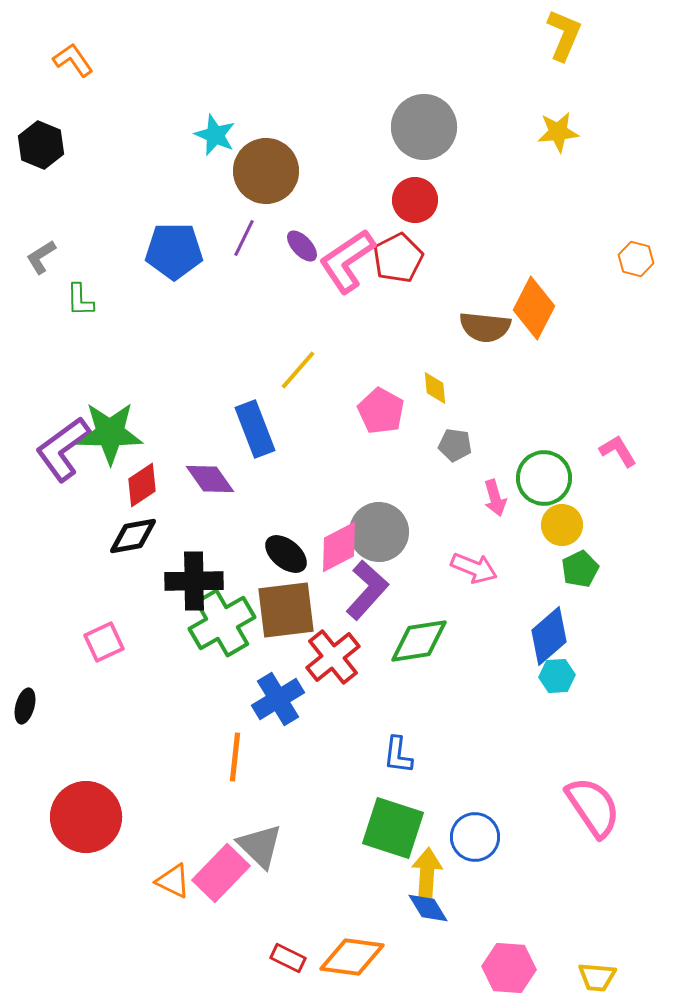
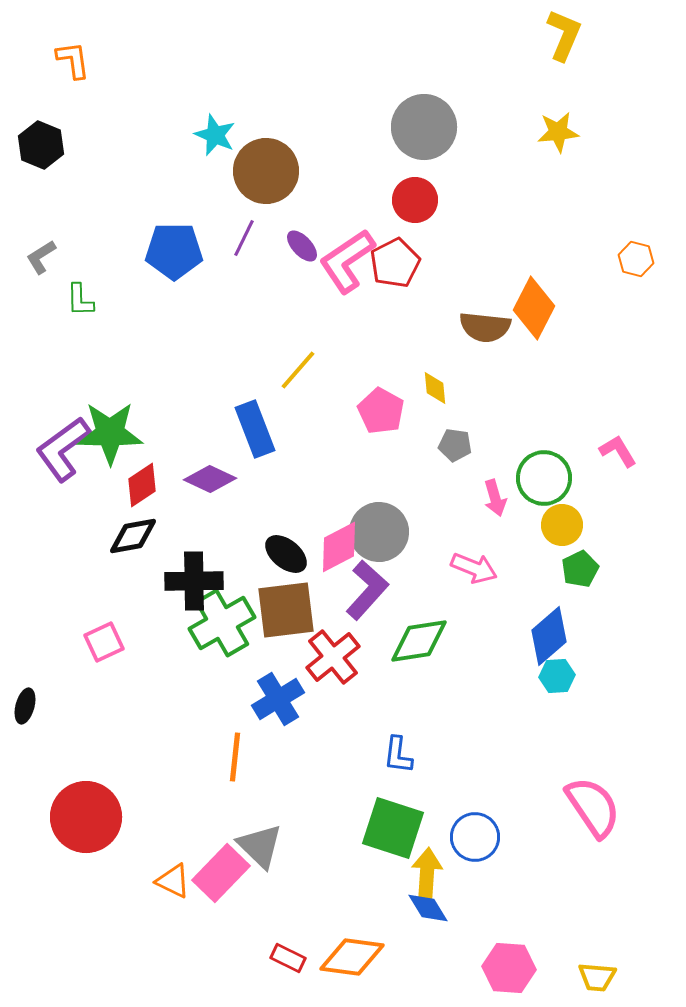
orange L-shape at (73, 60): rotated 27 degrees clockwise
red pentagon at (398, 258): moved 3 px left, 5 px down
purple diamond at (210, 479): rotated 30 degrees counterclockwise
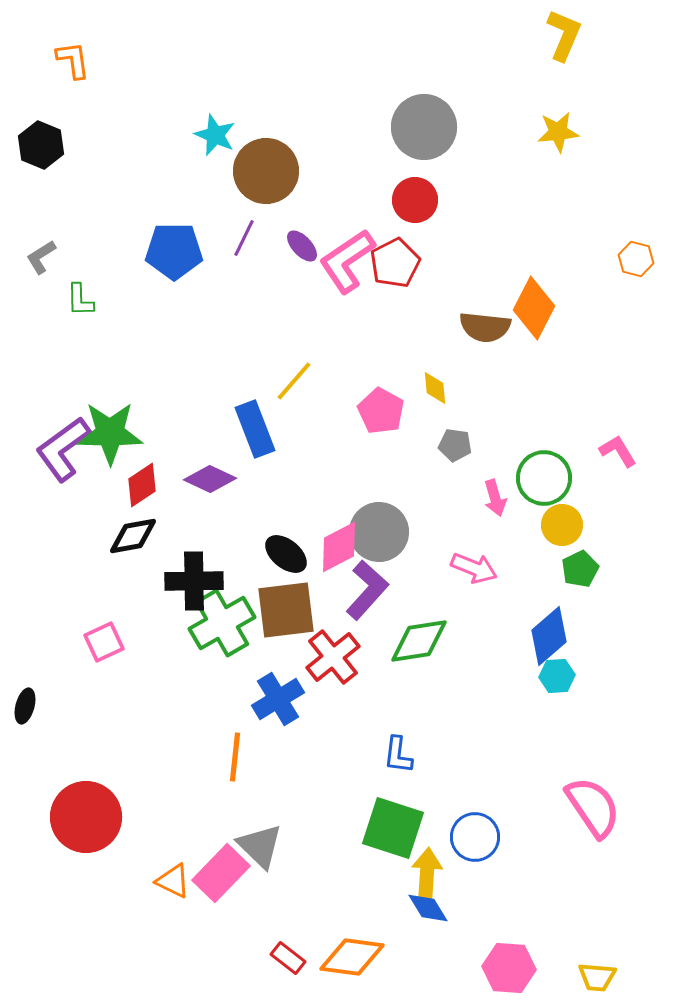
yellow line at (298, 370): moved 4 px left, 11 px down
red rectangle at (288, 958): rotated 12 degrees clockwise
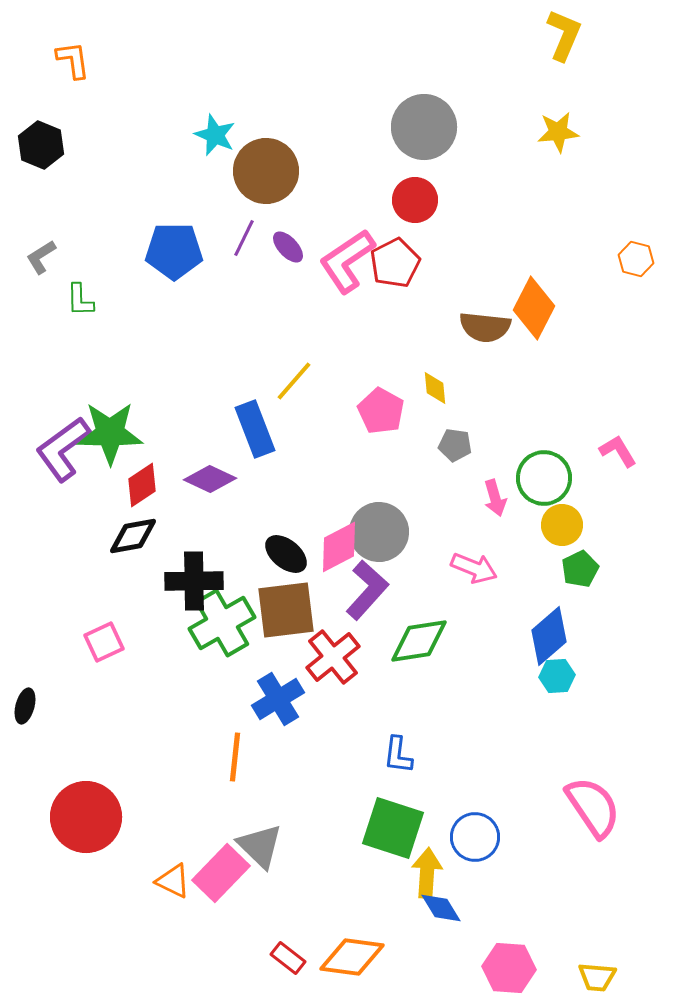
purple ellipse at (302, 246): moved 14 px left, 1 px down
blue diamond at (428, 908): moved 13 px right
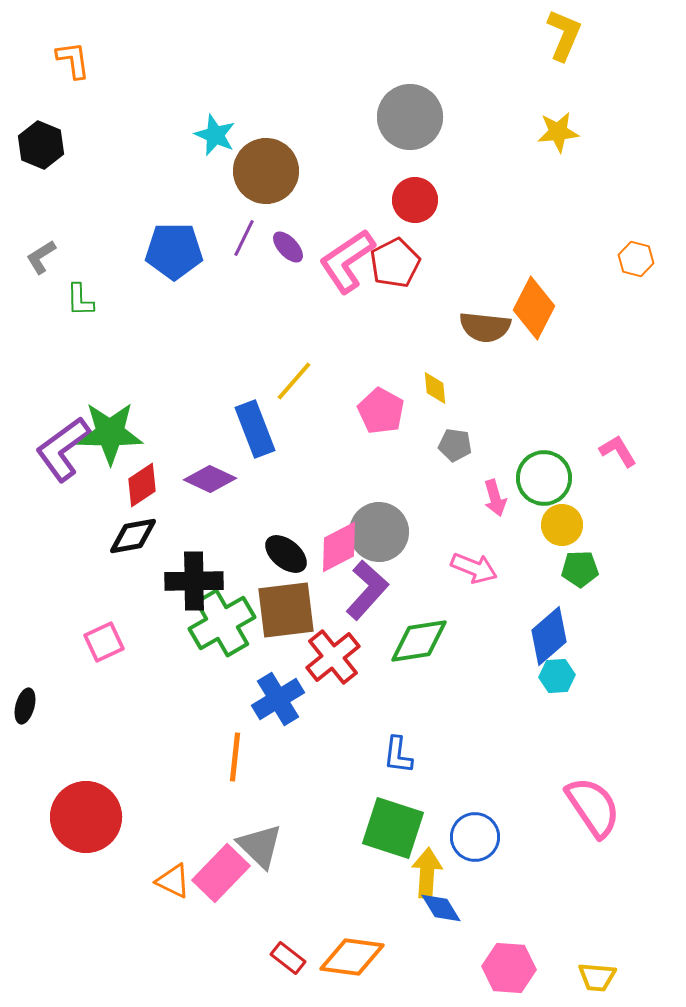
gray circle at (424, 127): moved 14 px left, 10 px up
green pentagon at (580, 569): rotated 24 degrees clockwise
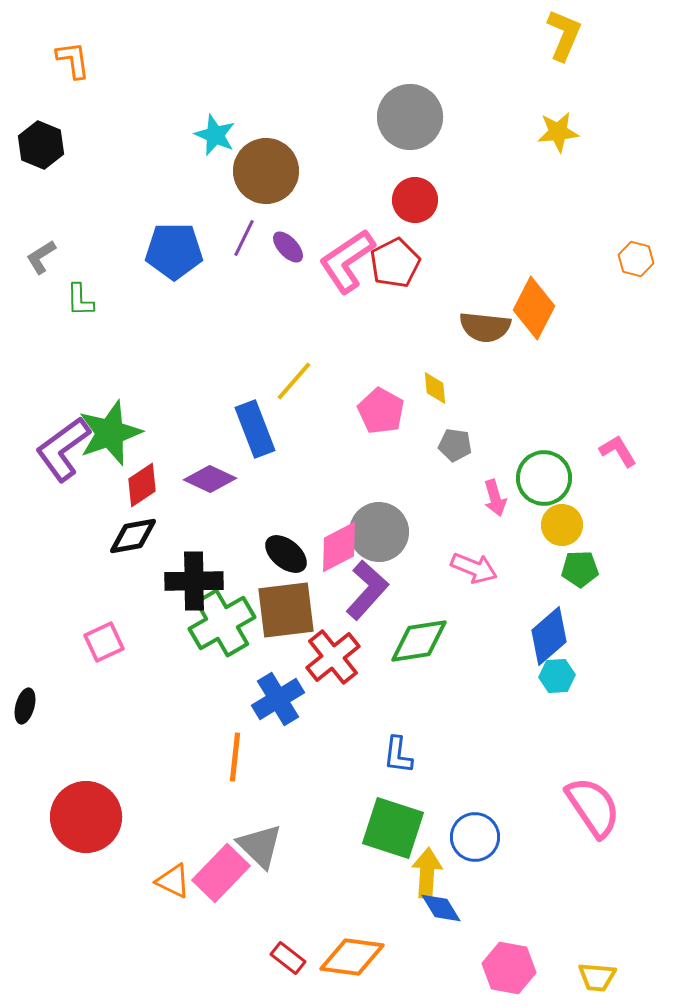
green star at (110, 433): rotated 20 degrees counterclockwise
pink hexagon at (509, 968): rotated 6 degrees clockwise
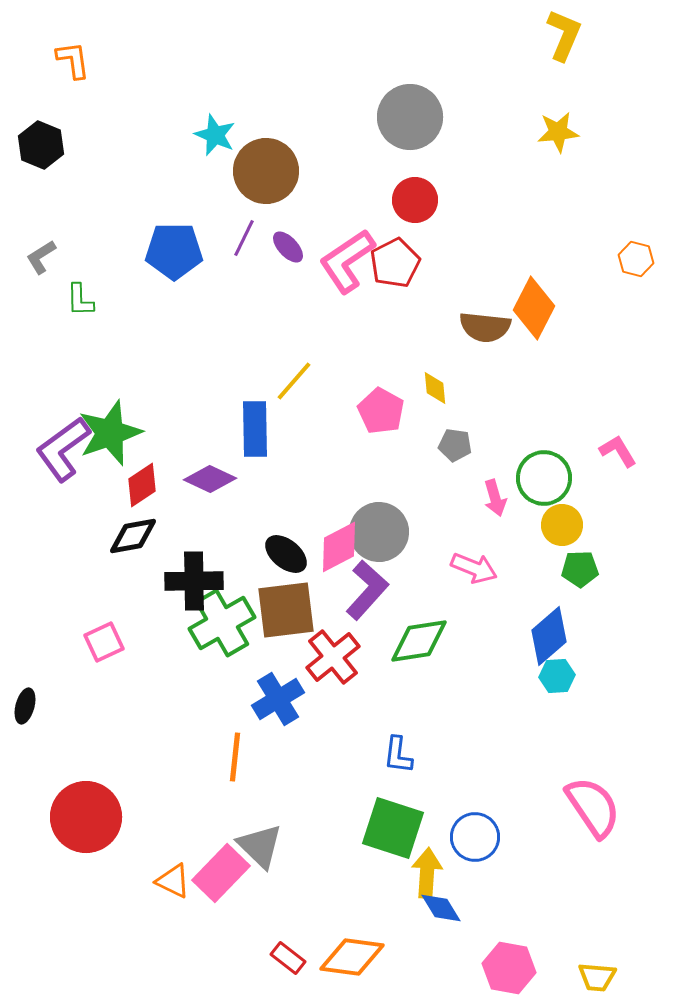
blue rectangle at (255, 429): rotated 20 degrees clockwise
